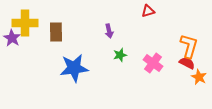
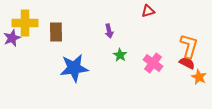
purple star: rotated 18 degrees clockwise
green star: rotated 24 degrees counterclockwise
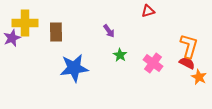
purple arrow: rotated 24 degrees counterclockwise
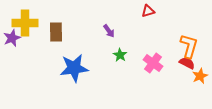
orange star: moved 1 px right, 1 px up; rotated 21 degrees clockwise
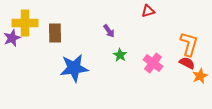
brown rectangle: moved 1 px left, 1 px down
orange L-shape: moved 2 px up
